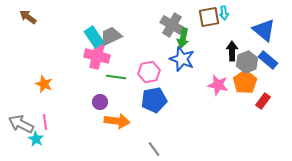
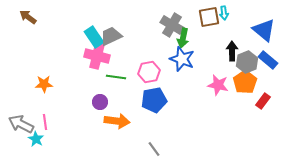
orange star: rotated 24 degrees counterclockwise
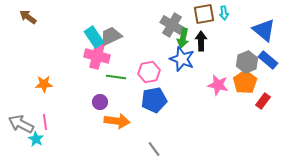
brown square: moved 5 px left, 3 px up
black arrow: moved 31 px left, 10 px up
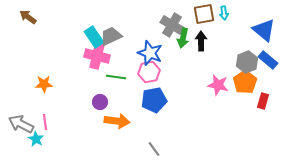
blue star: moved 32 px left, 6 px up
red rectangle: rotated 21 degrees counterclockwise
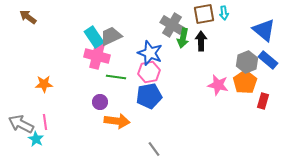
blue pentagon: moved 5 px left, 4 px up
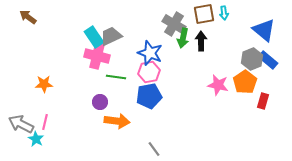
gray cross: moved 2 px right, 1 px up
gray hexagon: moved 5 px right, 3 px up
pink line: rotated 21 degrees clockwise
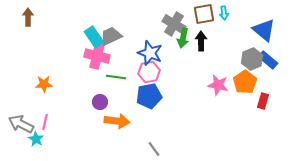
brown arrow: rotated 54 degrees clockwise
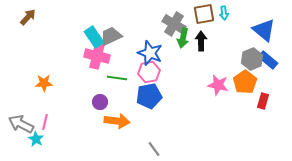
brown arrow: rotated 42 degrees clockwise
green line: moved 1 px right, 1 px down
orange star: moved 1 px up
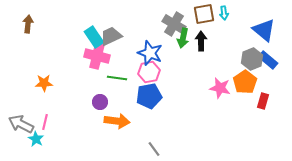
brown arrow: moved 7 px down; rotated 36 degrees counterclockwise
pink star: moved 2 px right, 3 px down
